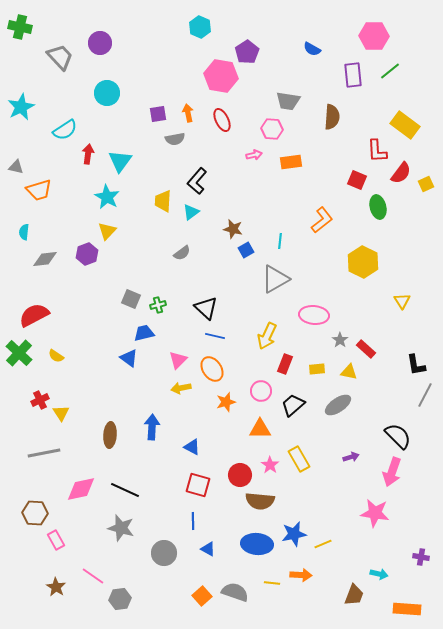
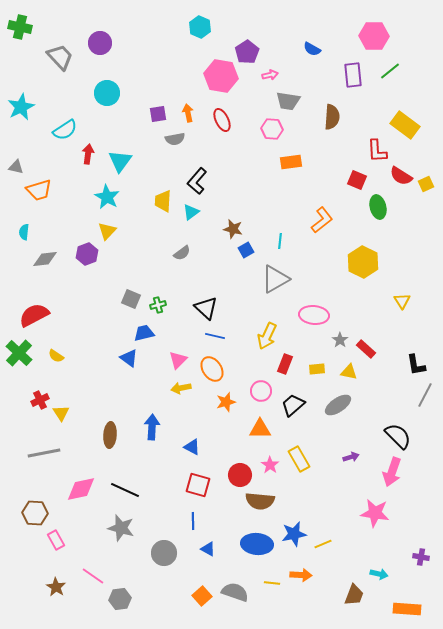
pink arrow at (254, 155): moved 16 px right, 80 px up
red semicircle at (401, 173): moved 3 px down; rotated 85 degrees clockwise
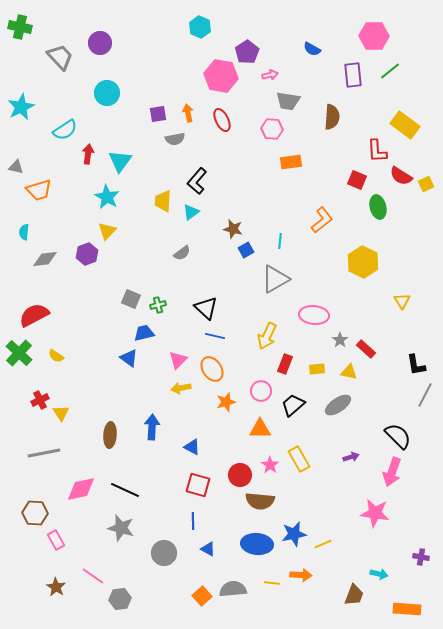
gray semicircle at (235, 592): moved 2 px left, 3 px up; rotated 24 degrees counterclockwise
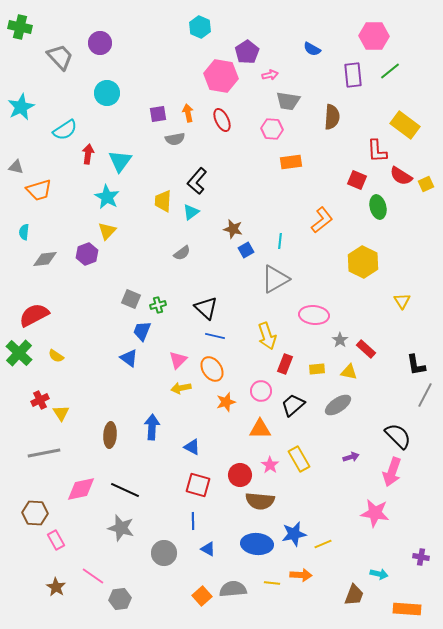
blue trapezoid at (144, 333): moved 2 px left, 2 px up; rotated 55 degrees counterclockwise
yellow arrow at (267, 336): rotated 44 degrees counterclockwise
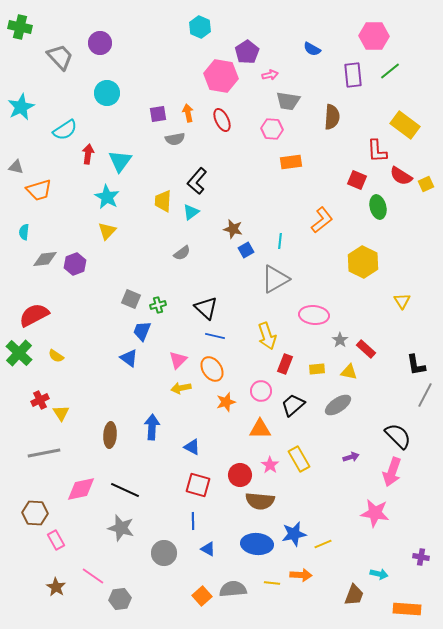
purple hexagon at (87, 254): moved 12 px left, 10 px down
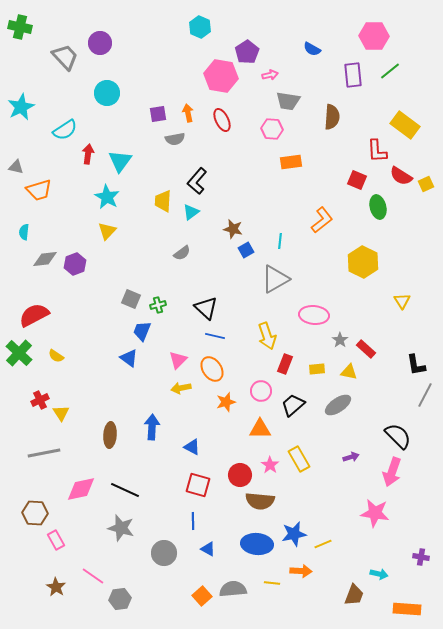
gray trapezoid at (60, 57): moved 5 px right
orange arrow at (301, 575): moved 4 px up
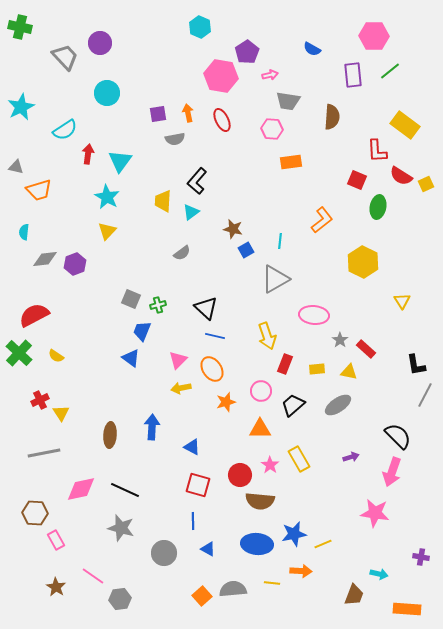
green ellipse at (378, 207): rotated 25 degrees clockwise
blue triangle at (129, 358): moved 2 px right
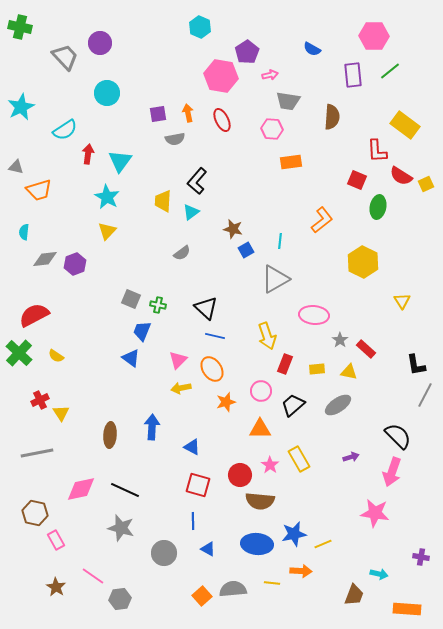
green cross at (158, 305): rotated 28 degrees clockwise
gray line at (44, 453): moved 7 px left
brown hexagon at (35, 513): rotated 10 degrees clockwise
